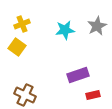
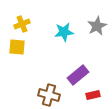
cyan star: moved 1 px left, 2 px down
yellow square: rotated 30 degrees counterclockwise
purple rectangle: rotated 20 degrees counterclockwise
brown cross: moved 24 px right; rotated 10 degrees counterclockwise
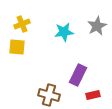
purple rectangle: rotated 25 degrees counterclockwise
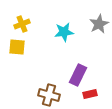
gray star: moved 2 px right, 2 px up
red rectangle: moved 3 px left, 1 px up
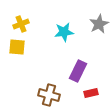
yellow cross: moved 1 px left
purple rectangle: moved 4 px up
red rectangle: moved 1 px right, 1 px up
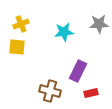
gray star: rotated 24 degrees clockwise
brown cross: moved 1 px right, 4 px up
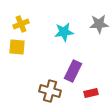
purple rectangle: moved 5 px left
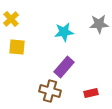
yellow cross: moved 10 px left, 5 px up; rotated 21 degrees counterclockwise
purple rectangle: moved 9 px left, 4 px up; rotated 15 degrees clockwise
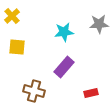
yellow cross: moved 1 px right, 3 px up
brown cross: moved 16 px left
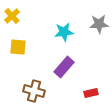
yellow square: moved 1 px right
